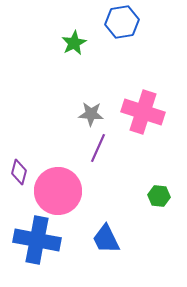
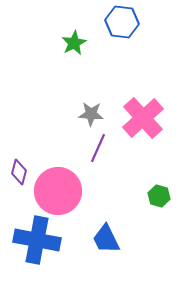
blue hexagon: rotated 16 degrees clockwise
pink cross: moved 6 px down; rotated 30 degrees clockwise
green hexagon: rotated 10 degrees clockwise
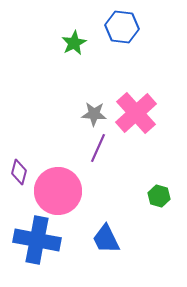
blue hexagon: moved 5 px down
gray star: moved 3 px right
pink cross: moved 7 px left, 5 px up
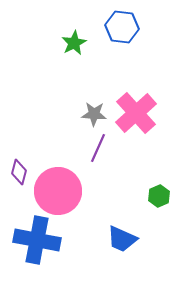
green hexagon: rotated 20 degrees clockwise
blue trapezoid: moved 16 px right; rotated 40 degrees counterclockwise
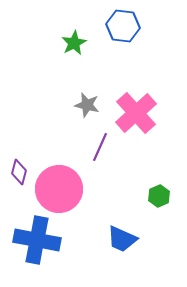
blue hexagon: moved 1 px right, 1 px up
gray star: moved 7 px left, 9 px up; rotated 10 degrees clockwise
purple line: moved 2 px right, 1 px up
pink circle: moved 1 px right, 2 px up
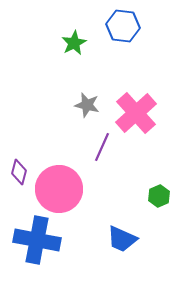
purple line: moved 2 px right
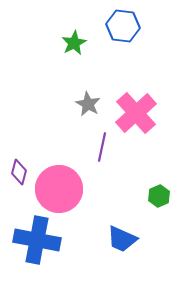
gray star: moved 1 px right, 1 px up; rotated 15 degrees clockwise
purple line: rotated 12 degrees counterclockwise
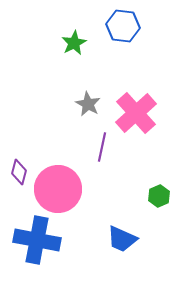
pink circle: moved 1 px left
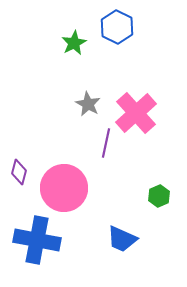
blue hexagon: moved 6 px left, 1 px down; rotated 20 degrees clockwise
purple line: moved 4 px right, 4 px up
pink circle: moved 6 px right, 1 px up
